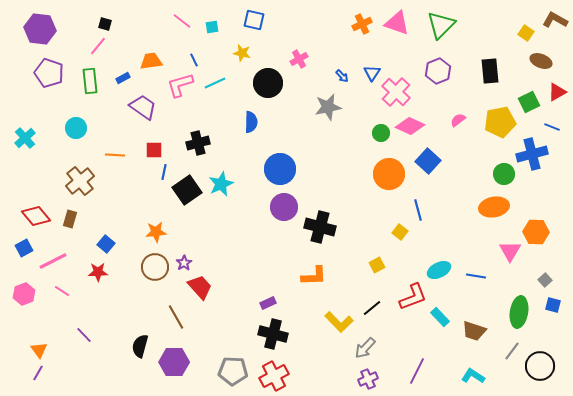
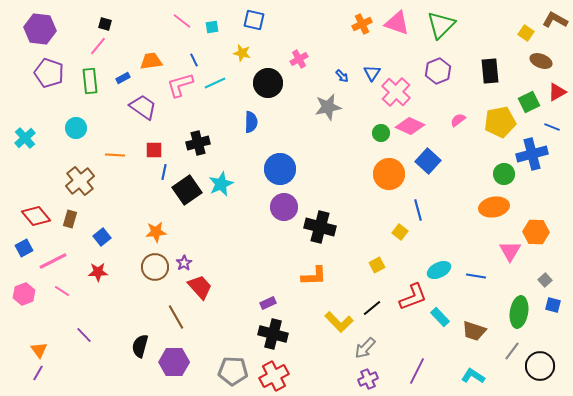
blue square at (106, 244): moved 4 px left, 7 px up; rotated 12 degrees clockwise
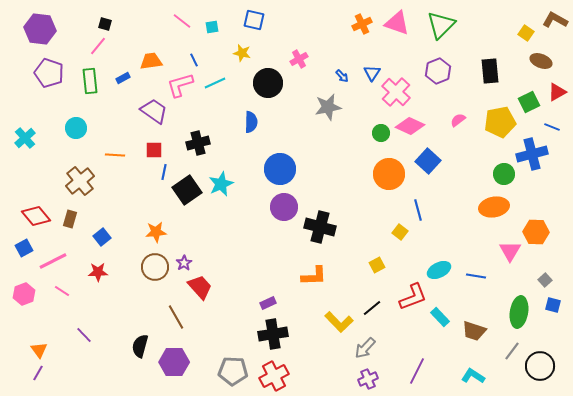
purple trapezoid at (143, 107): moved 11 px right, 4 px down
black cross at (273, 334): rotated 24 degrees counterclockwise
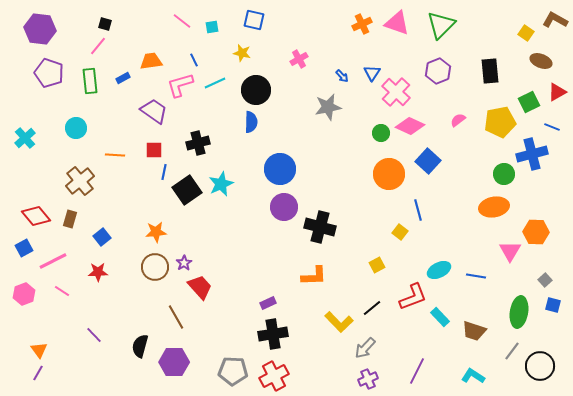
black circle at (268, 83): moved 12 px left, 7 px down
purple line at (84, 335): moved 10 px right
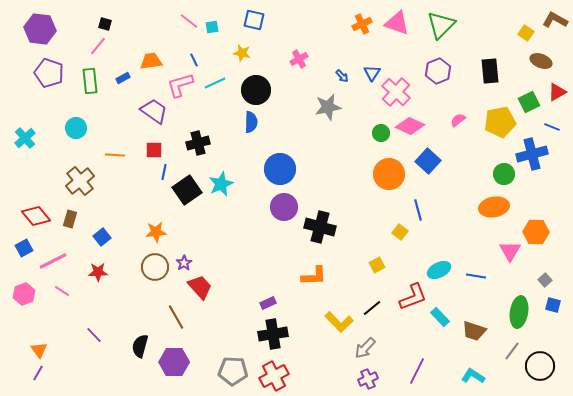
pink line at (182, 21): moved 7 px right
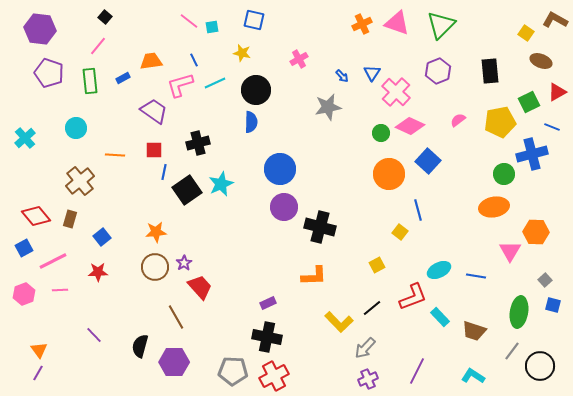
black square at (105, 24): moved 7 px up; rotated 24 degrees clockwise
pink line at (62, 291): moved 2 px left, 1 px up; rotated 35 degrees counterclockwise
black cross at (273, 334): moved 6 px left, 3 px down; rotated 20 degrees clockwise
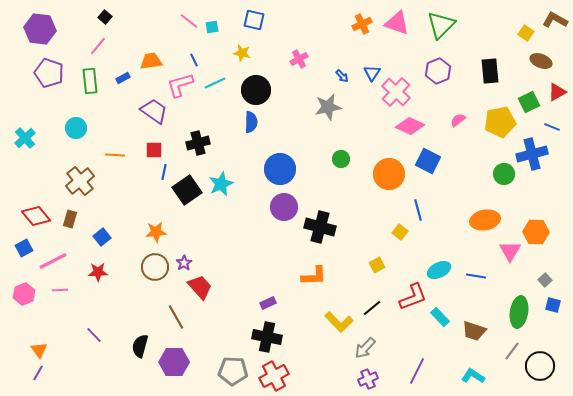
green circle at (381, 133): moved 40 px left, 26 px down
blue square at (428, 161): rotated 15 degrees counterclockwise
orange ellipse at (494, 207): moved 9 px left, 13 px down
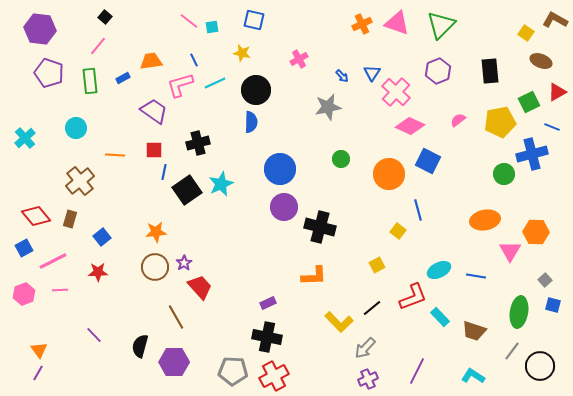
yellow square at (400, 232): moved 2 px left, 1 px up
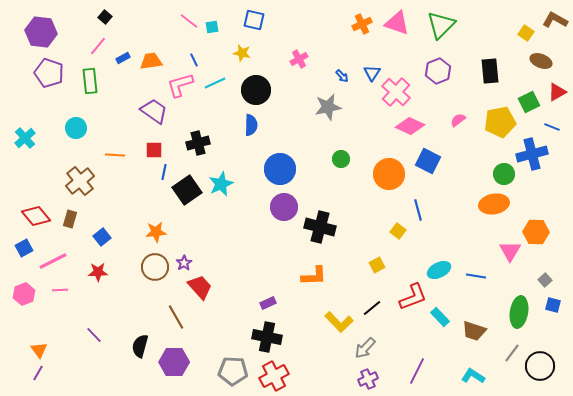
purple hexagon at (40, 29): moved 1 px right, 3 px down
blue rectangle at (123, 78): moved 20 px up
blue semicircle at (251, 122): moved 3 px down
orange ellipse at (485, 220): moved 9 px right, 16 px up
gray line at (512, 351): moved 2 px down
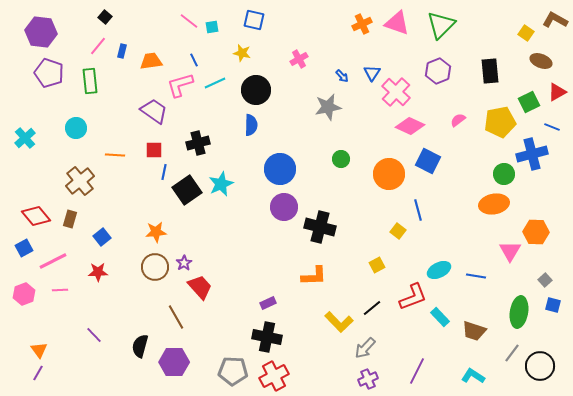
blue rectangle at (123, 58): moved 1 px left, 7 px up; rotated 48 degrees counterclockwise
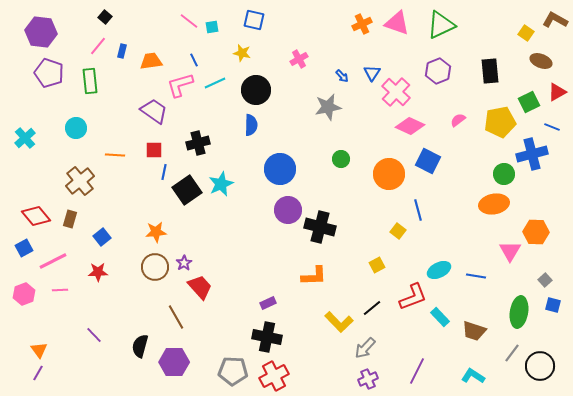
green triangle at (441, 25): rotated 20 degrees clockwise
purple circle at (284, 207): moved 4 px right, 3 px down
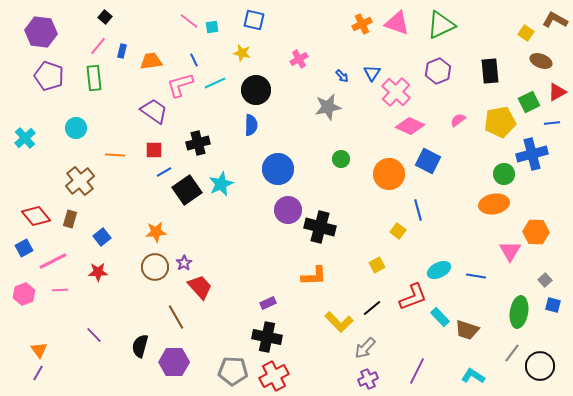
purple pentagon at (49, 73): moved 3 px down
green rectangle at (90, 81): moved 4 px right, 3 px up
blue line at (552, 127): moved 4 px up; rotated 28 degrees counterclockwise
blue circle at (280, 169): moved 2 px left
blue line at (164, 172): rotated 49 degrees clockwise
brown trapezoid at (474, 331): moved 7 px left, 1 px up
